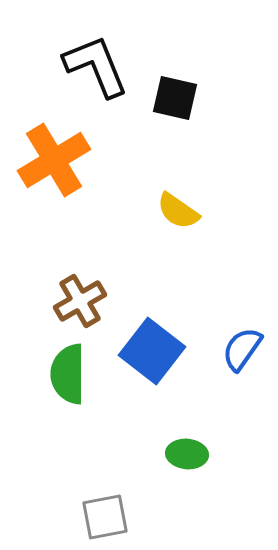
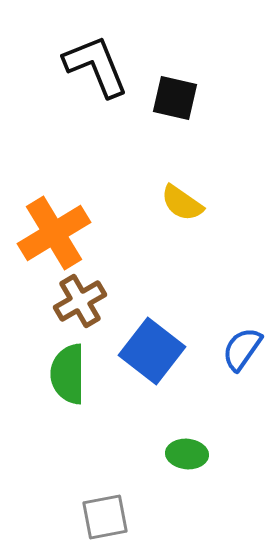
orange cross: moved 73 px down
yellow semicircle: moved 4 px right, 8 px up
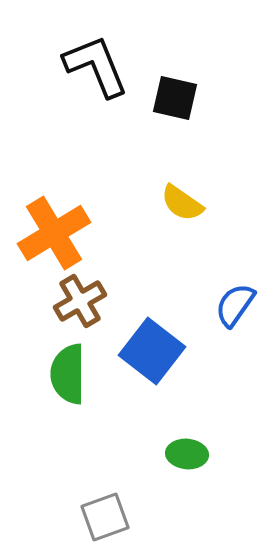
blue semicircle: moved 7 px left, 44 px up
gray square: rotated 9 degrees counterclockwise
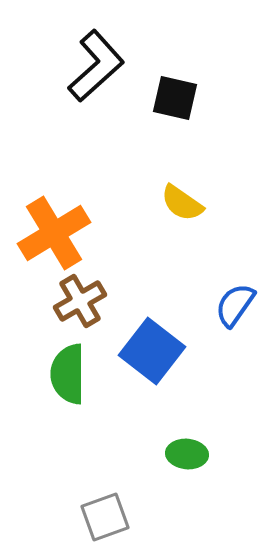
black L-shape: rotated 70 degrees clockwise
